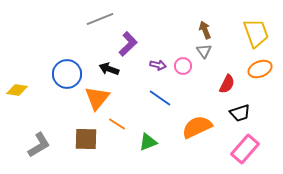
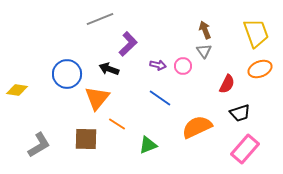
green triangle: moved 3 px down
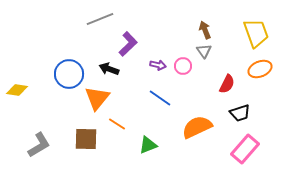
blue circle: moved 2 px right
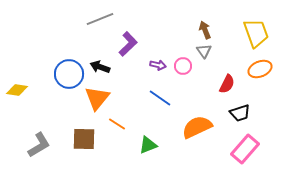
black arrow: moved 9 px left, 2 px up
brown square: moved 2 px left
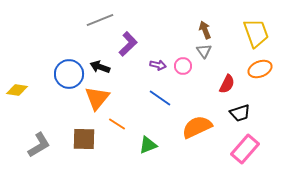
gray line: moved 1 px down
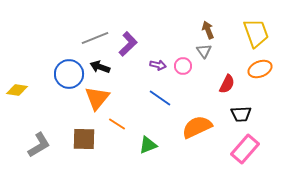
gray line: moved 5 px left, 18 px down
brown arrow: moved 3 px right
black trapezoid: moved 1 px right, 1 px down; rotated 15 degrees clockwise
